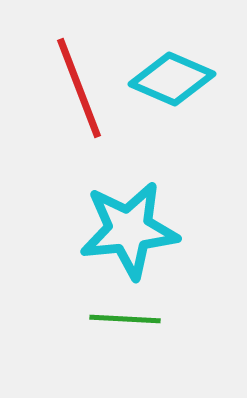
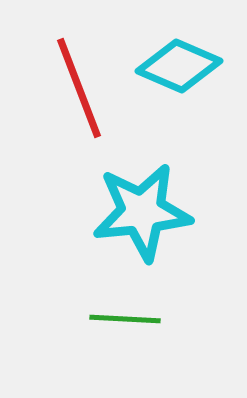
cyan diamond: moved 7 px right, 13 px up
cyan star: moved 13 px right, 18 px up
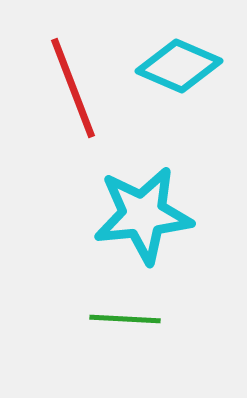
red line: moved 6 px left
cyan star: moved 1 px right, 3 px down
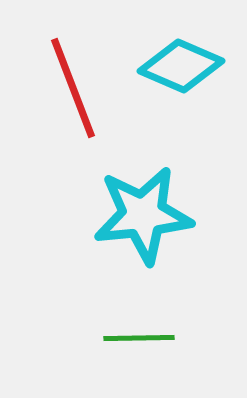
cyan diamond: moved 2 px right
green line: moved 14 px right, 19 px down; rotated 4 degrees counterclockwise
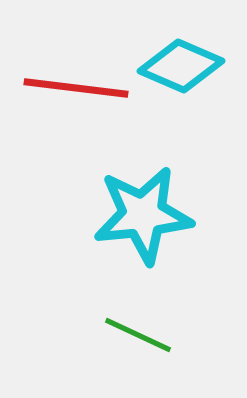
red line: moved 3 px right; rotated 62 degrees counterclockwise
green line: moved 1 px left, 3 px up; rotated 26 degrees clockwise
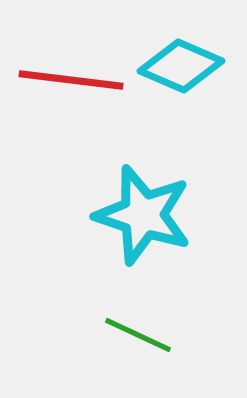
red line: moved 5 px left, 8 px up
cyan star: rotated 24 degrees clockwise
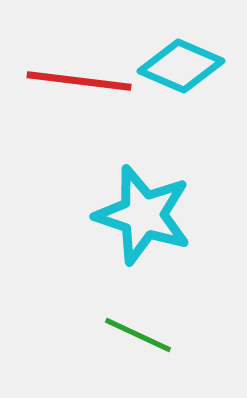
red line: moved 8 px right, 1 px down
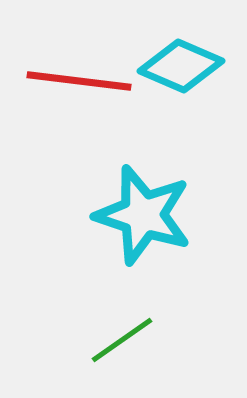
green line: moved 16 px left, 5 px down; rotated 60 degrees counterclockwise
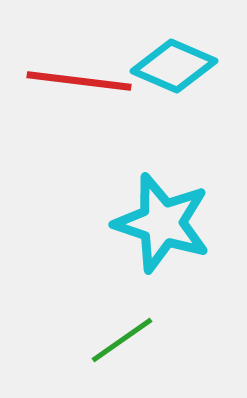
cyan diamond: moved 7 px left
cyan star: moved 19 px right, 8 px down
